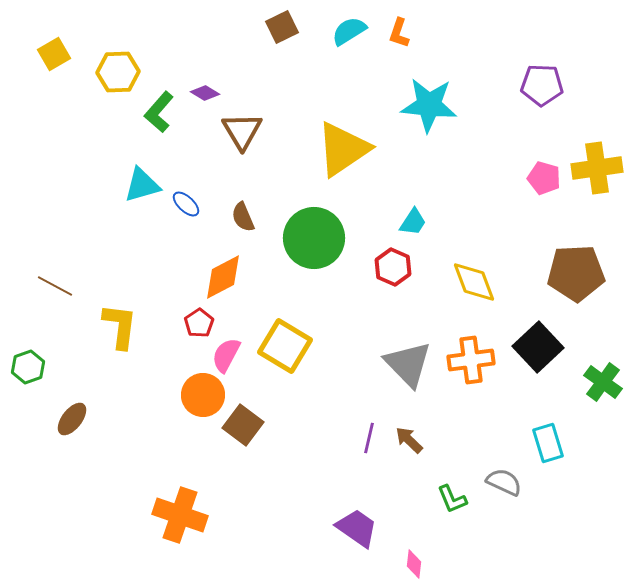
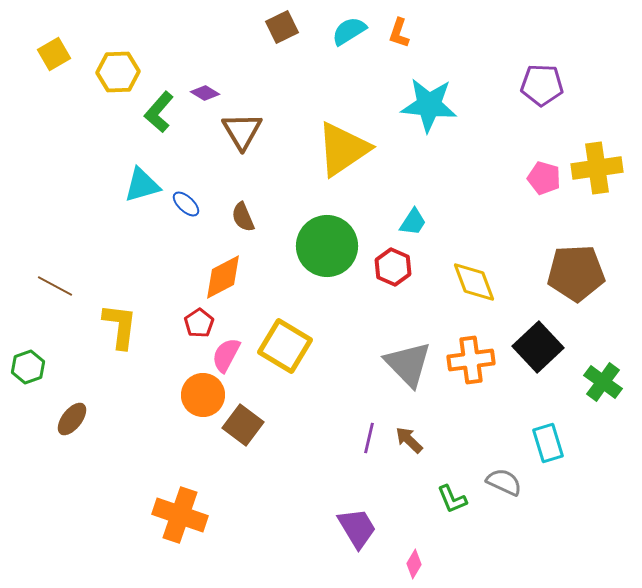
green circle at (314, 238): moved 13 px right, 8 px down
purple trapezoid at (357, 528): rotated 24 degrees clockwise
pink diamond at (414, 564): rotated 24 degrees clockwise
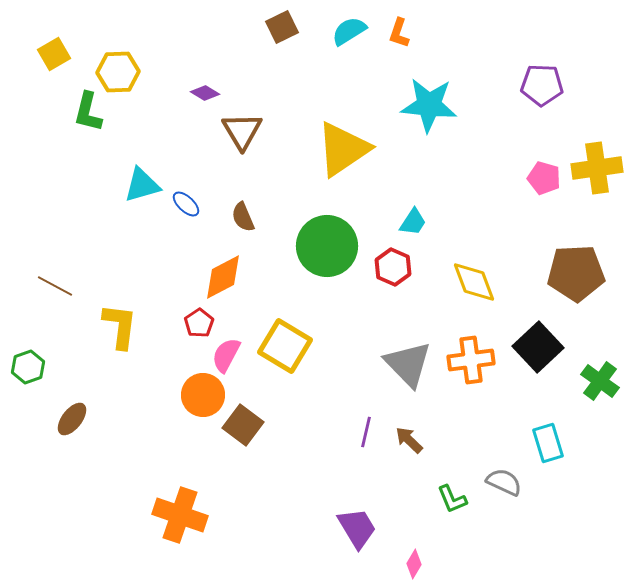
green L-shape at (159, 112): moved 71 px left; rotated 27 degrees counterclockwise
green cross at (603, 382): moved 3 px left, 1 px up
purple line at (369, 438): moved 3 px left, 6 px up
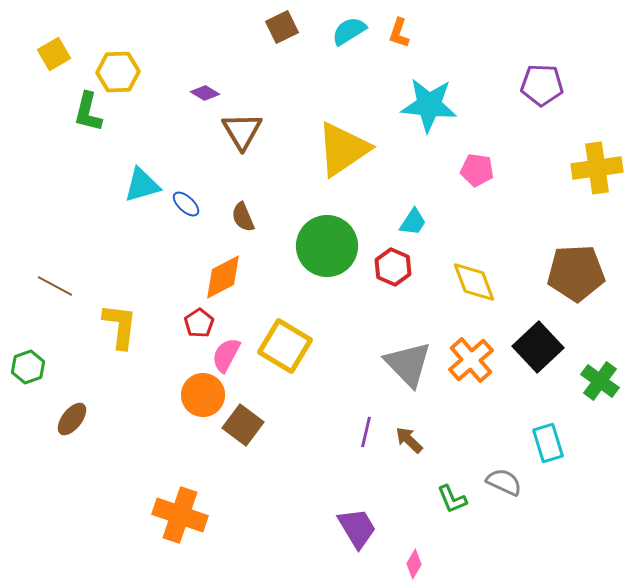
pink pentagon at (544, 178): moved 67 px left, 8 px up; rotated 8 degrees counterclockwise
orange cross at (471, 360): rotated 33 degrees counterclockwise
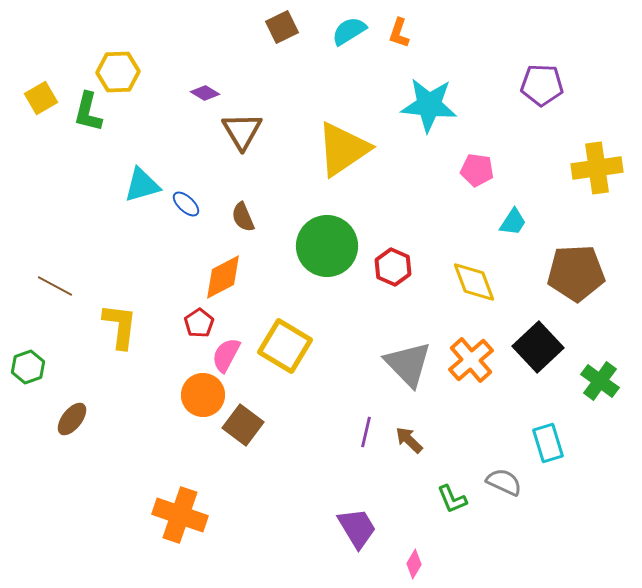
yellow square at (54, 54): moved 13 px left, 44 px down
cyan trapezoid at (413, 222): moved 100 px right
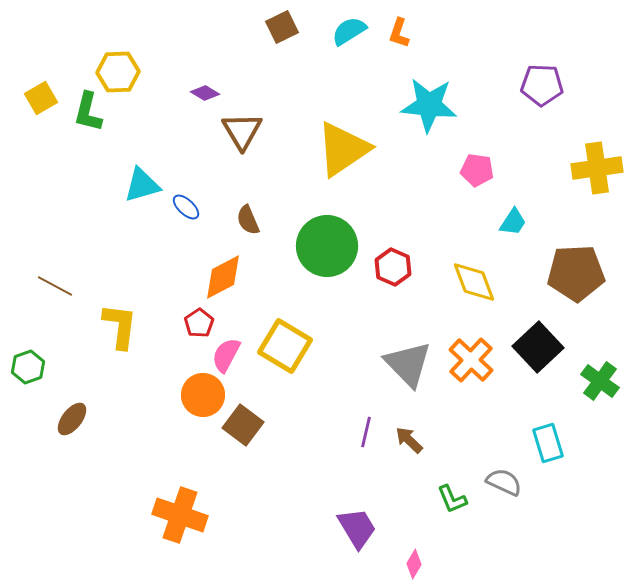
blue ellipse at (186, 204): moved 3 px down
brown semicircle at (243, 217): moved 5 px right, 3 px down
orange cross at (471, 360): rotated 6 degrees counterclockwise
